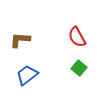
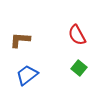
red semicircle: moved 2 px up
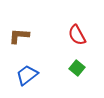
brown L-shape: moved 1 px left, 4 px up
green square: moved 2 px left
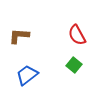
green square: moved 3 px left, 3 px up
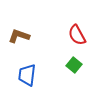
brown L-shape: rotated 15 degrees clockwise
blue trapezoid: rotated 45 degrees counterclockwise
